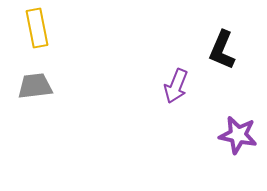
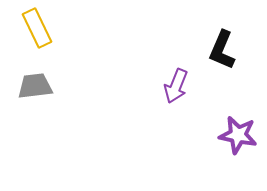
yellow rectangle: rotated 15 degrees counterclockwise
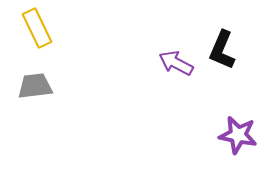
purple arrow: moved 23 px up; rotated 96 degrees clockwise
